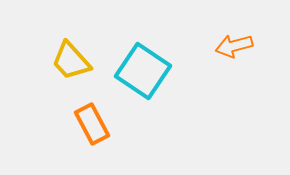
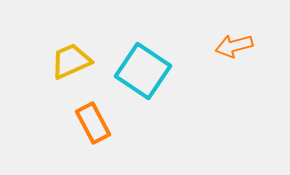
yellow trapezoid: rotated 108 degrees clockwise
orange rectangle: moved 1 px right, 1 px up
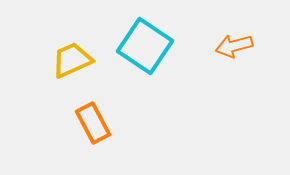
yellow trapezoid: moved 1 px right, 1 px up
cyan square: moved 2 px right, 25 px up
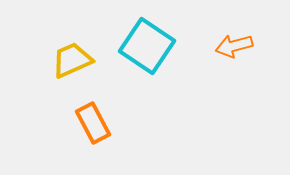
cyan square: moved 2 px right
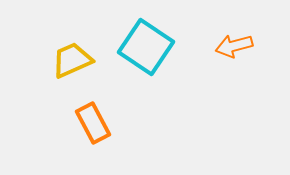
cyan square: moved 1 px left, 1 px down
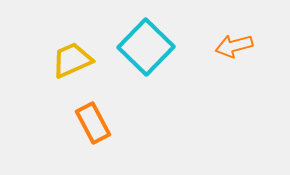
cyan square: rotated 10 degrees clockwise
